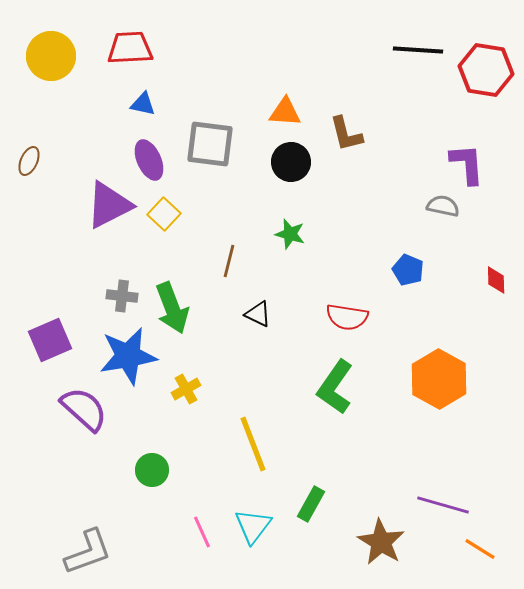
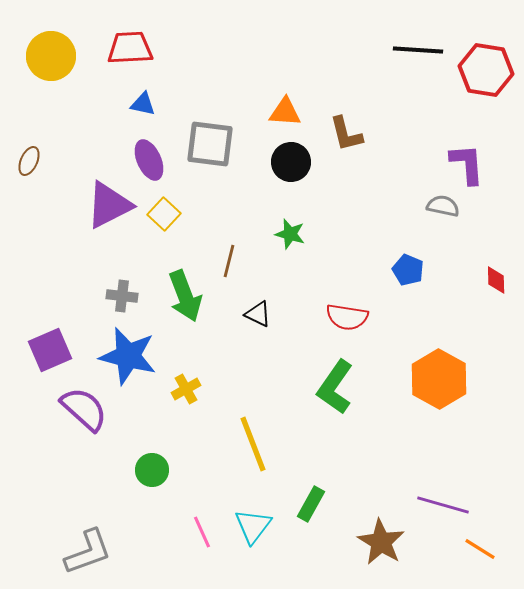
green arrow: moved 13 px right, 12 px up
purple square: moved 10 px down
blue star: rotated 24 degrees clockwise
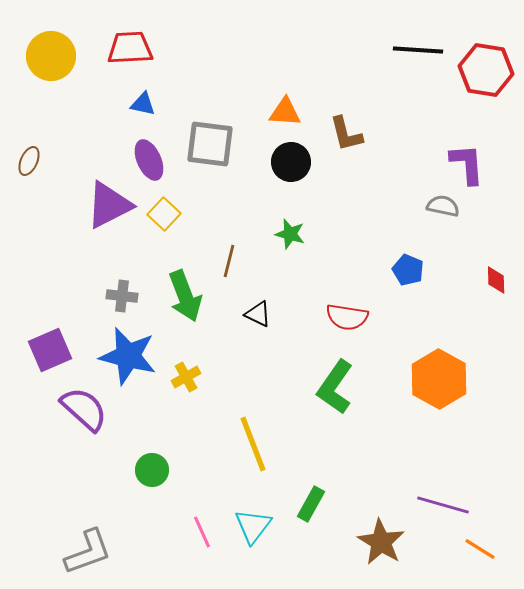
yellow cross: moved 12 px up
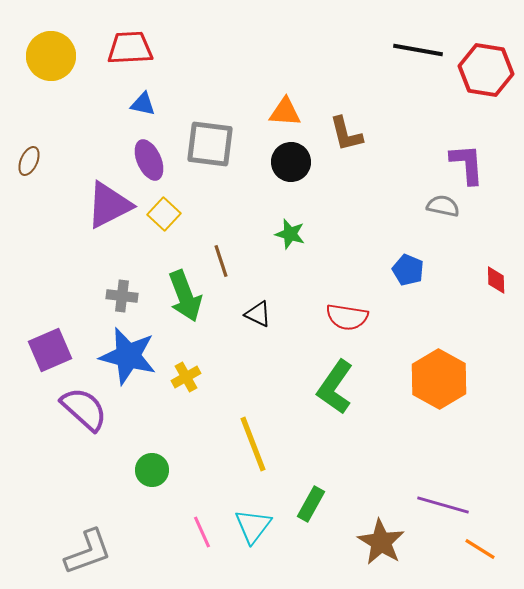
black line: rotated 6 degrees clockwise
brown line: moved 8 px left; rotated 32 degrees counterclockwise
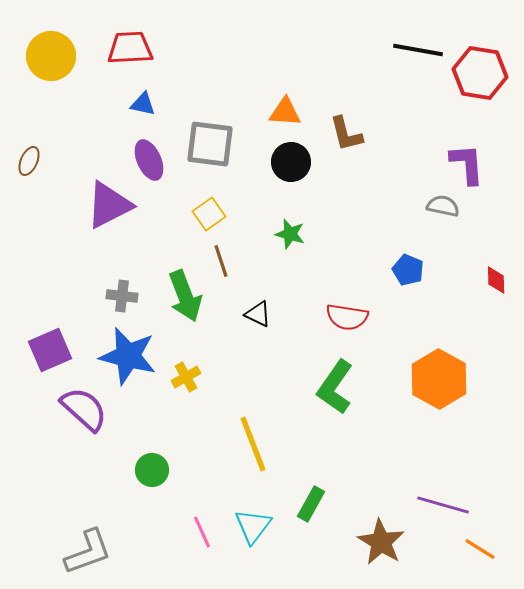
red hexagon: moved 6 px left, 3 px down
yellow square: moved 45 px right; rotated 12 degrees clockwise
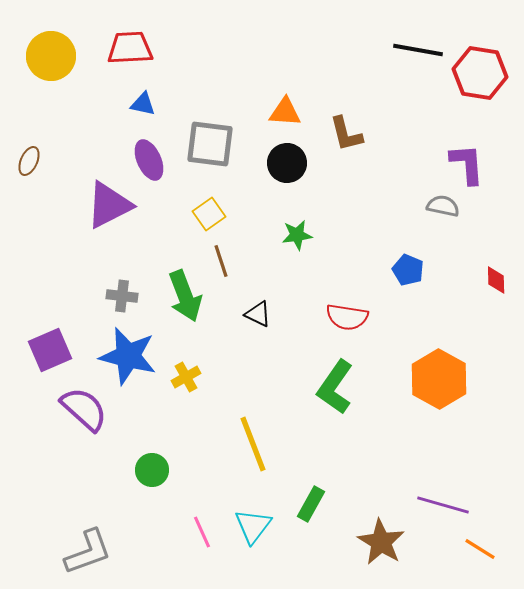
black circle: moved 4 px left, 1 px down
green star: moved 7 px right, 1 px down; rotated 24 degrees counterclockwise
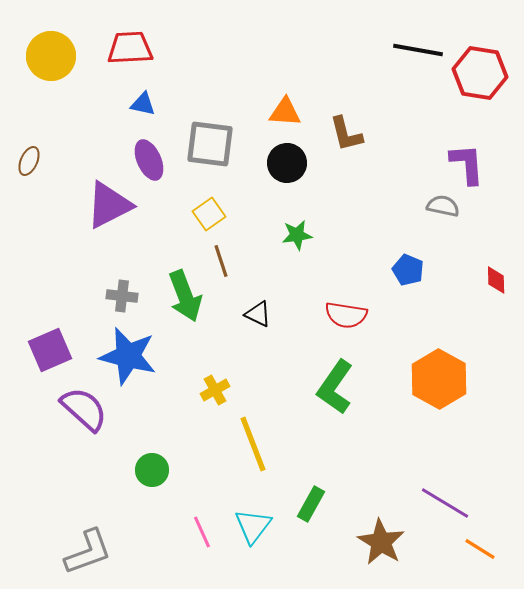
red semicircle: moved 1 px left, 2 px up
yellow cross: moved 29 px right, 13 px down
purple line: moved 2 px right, 2 px up; rotated 15 degrees clockwise
